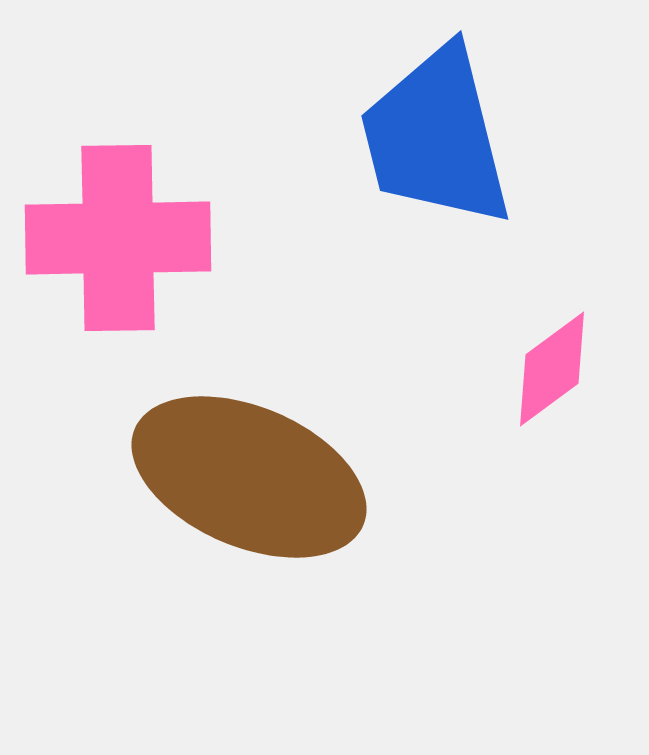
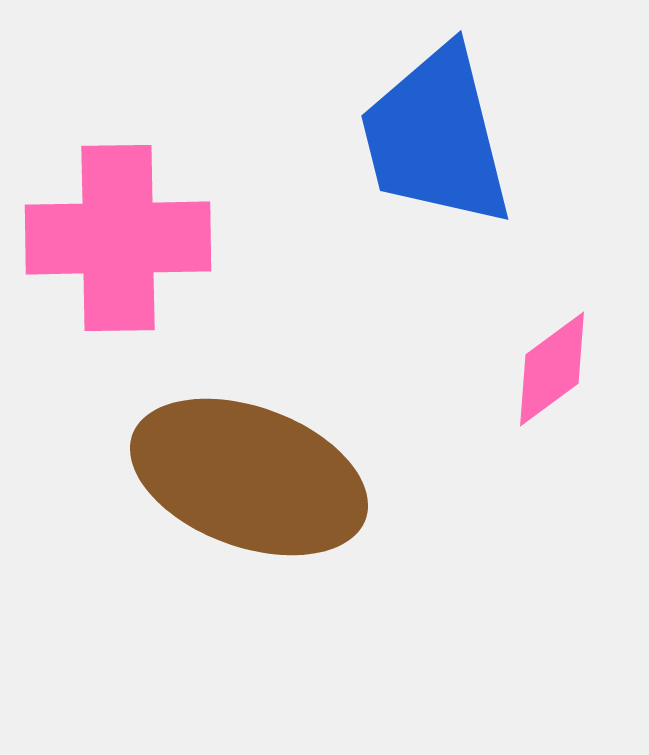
brown ellipse: rotated 3 degrees counterclockwise
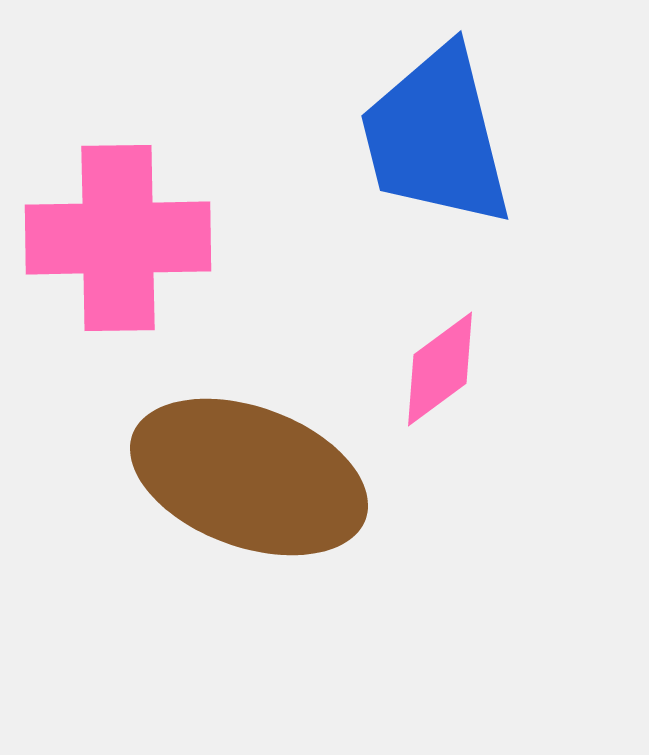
pink diamond: moved 112 px left
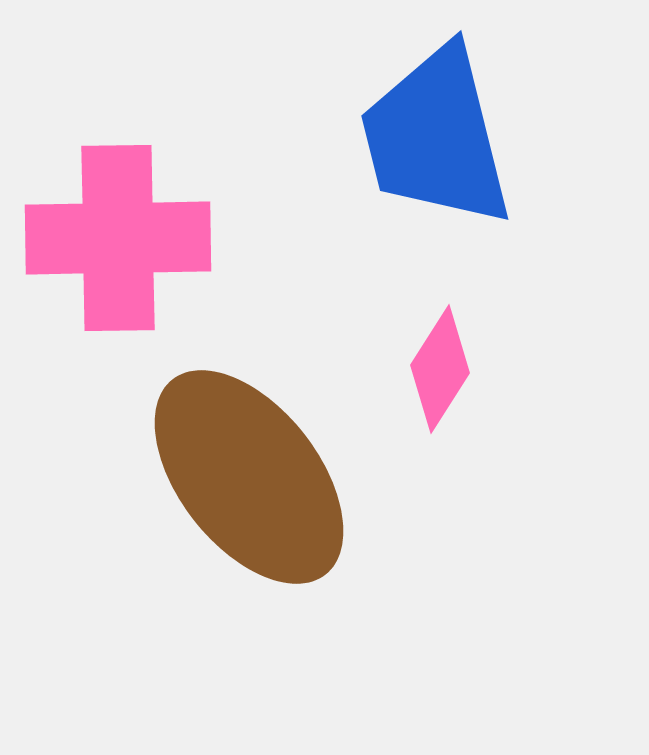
pink diamond: rotated 21 degrees counterclockwise
brown ellipse: rotated 32 degrees clockwise
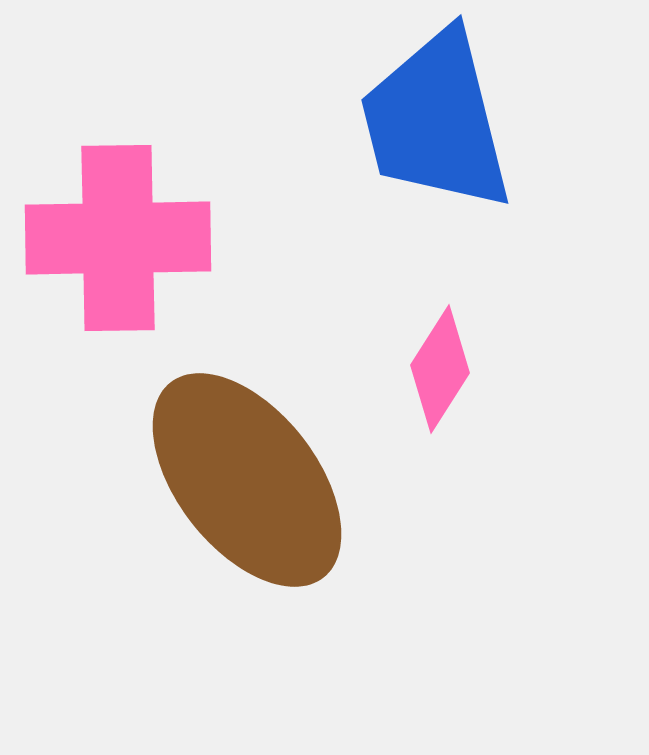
blue trapezoid: moved 16 px up
brown ellipse: moved 2 px left, 3 px down
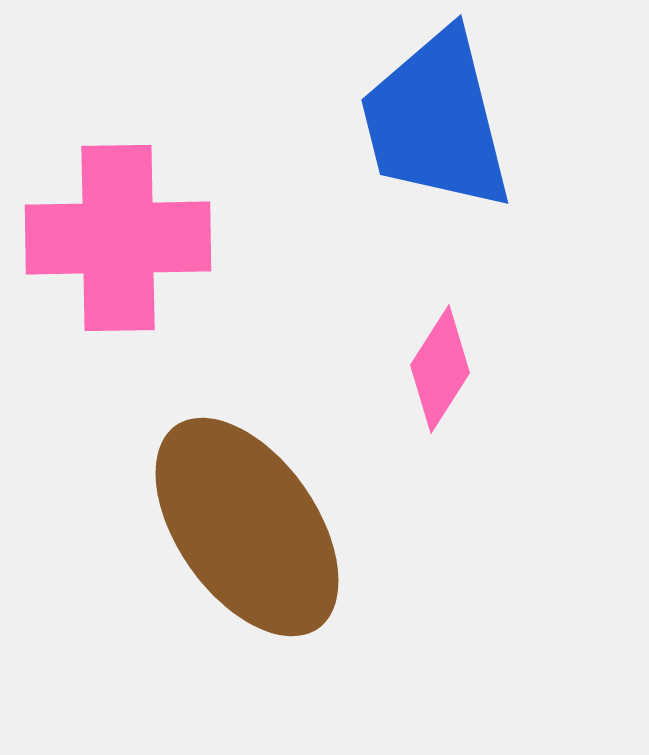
brown ellipse: moved 47 px down; rotated 3 degrees clockwise
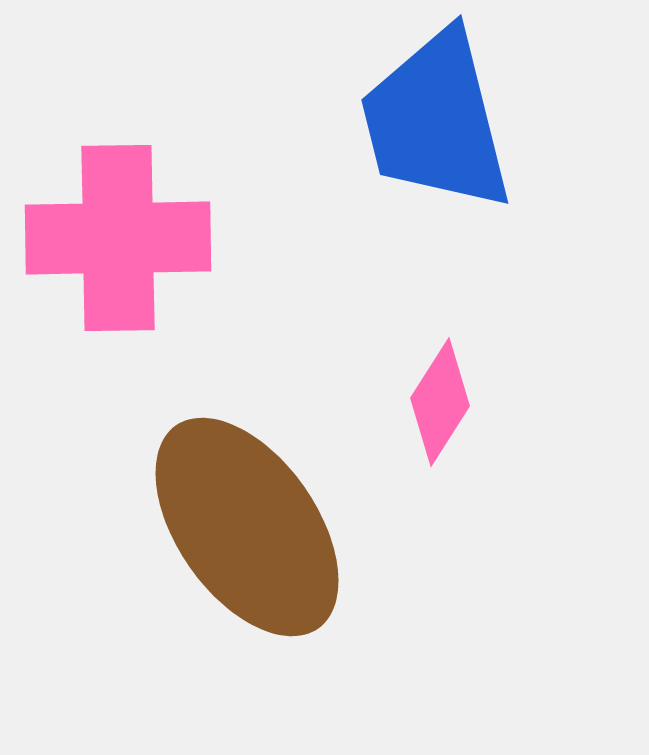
pink diamond: moved 33 px down
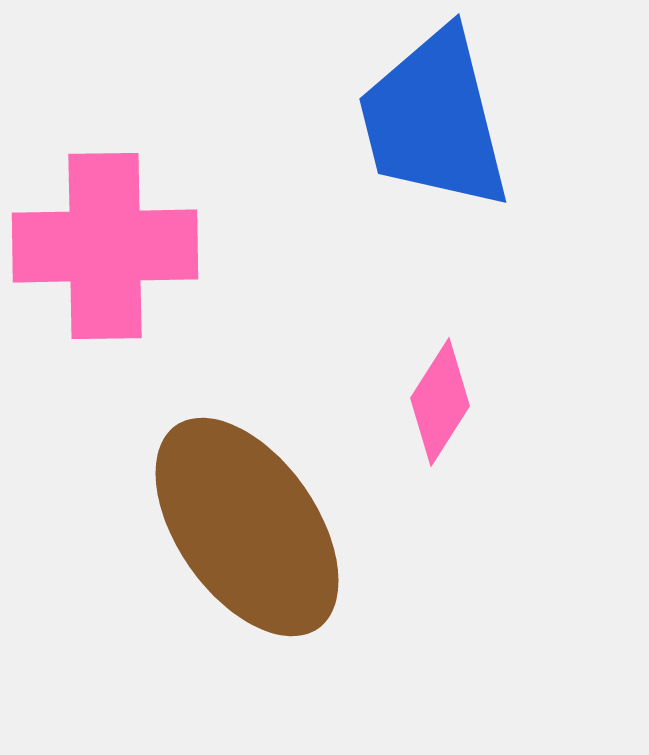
blue trapezoid: moved 2 px left, 1 px up
pink cross: moved 13 px left, 8 px down
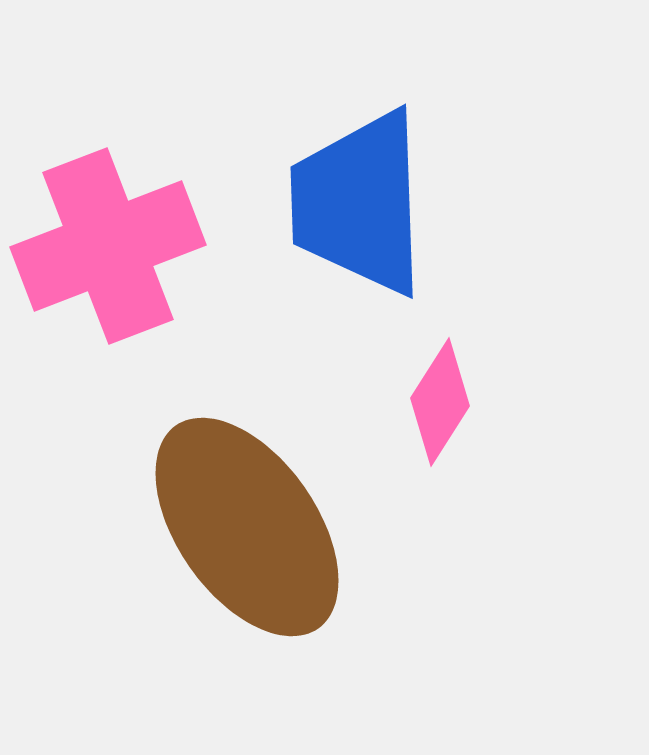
blue trapezoid: moved 75 px left, 83 px down; rotated 12 degrees clockwise
pink cross: moved 3 px right; rotated 20 degrees counterclockwise
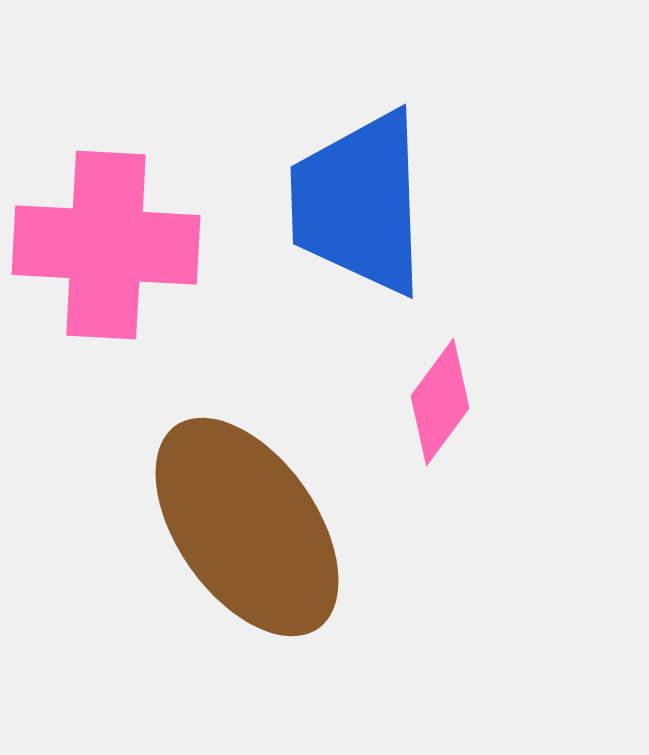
pink cross: moved 2 px left, 1 px up; rotated 24 degrees clockwise
pink diamond: rotated 4 degrees clockwise
